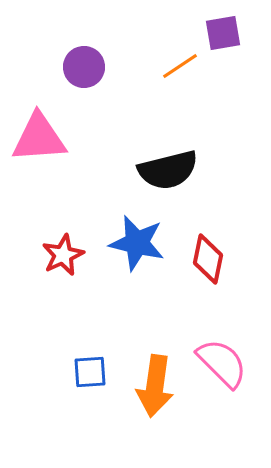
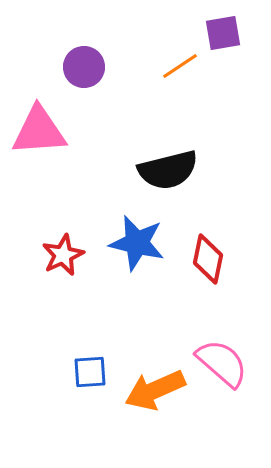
pink triangle: moved 7 px up
pink semicircle: rotated 4 degrees counterclockwise
orange arrow: moved 4 px down; rotated 58 degrees clockwise
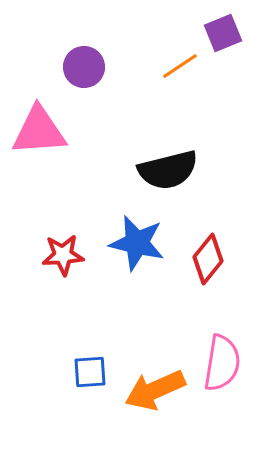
purple square: rotated 12 degrees counterclockwise
red star: rotated 21 degrees clockwise
red diamond: rotated 27 degrees clockwise
pink semicircle: rotated 58 degrees clockwise
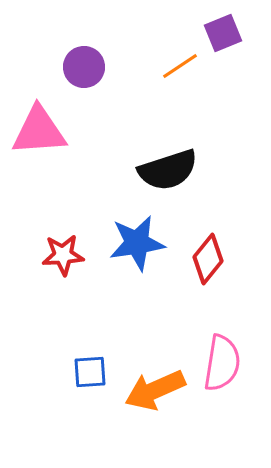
black semicircle: rotated 4 degrees counterclockwise
blue star: rotated 22 degrees counterclockwise
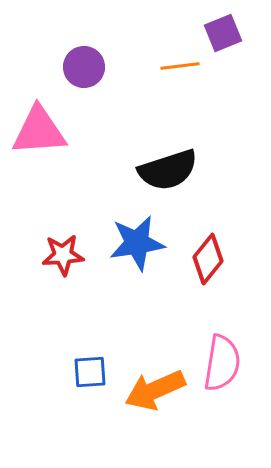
orange line: rotated 27 degrees clockwise
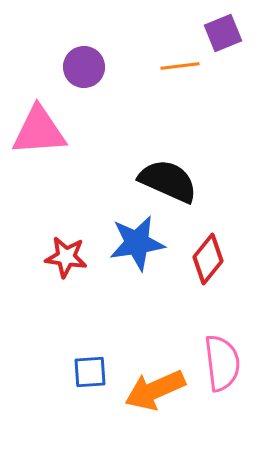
black semicircle: moved 11 px down; rotated 138 degrees counterclockwise
red star: moved 3 px right, 2 px down; rotated 12 degrees clockwise
pink semicircle: rotated 16 degrees counterclockwise
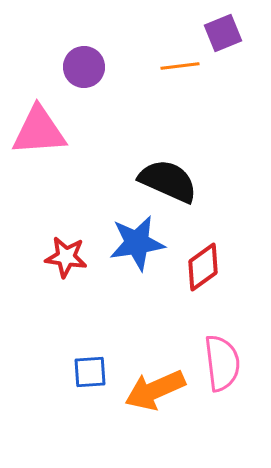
red diamond: moved 5 px left, 8 px down; rotated 15 degrees clockwise
